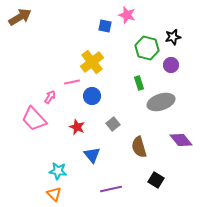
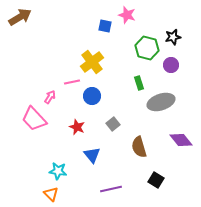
orange triangle: moved 3 px left
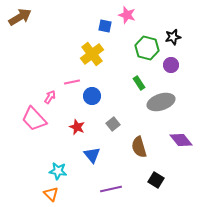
yellow cross: moved 8 px up
green rectangle: rotated 16 degrees counterclockwise
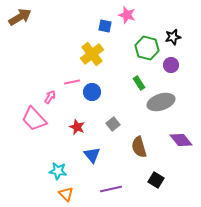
blue circle: moved 4 px up
orange triangle: moved 15 px right
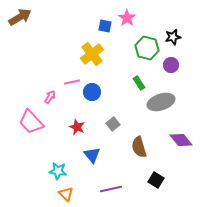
pink star: moved 3 px down; rotated 18 degrees clockwise
pink trapezoid: moved 3 px left, 3 px down
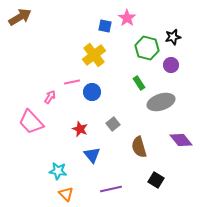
yellow cross: moved 2 px right, 1 px down
red star: moved 3 px right, 2 px down
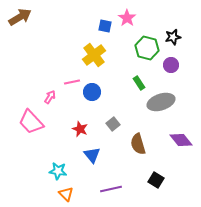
brown semicircle: moved 1 px left, 3 px up
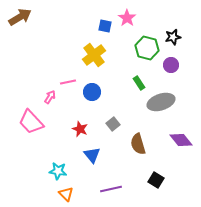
pink line: moved 4 px left
